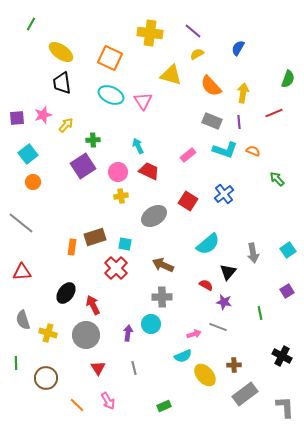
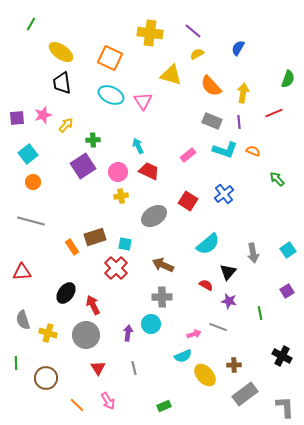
gray line at (21, 223): moved 10 px right, 2 px up; rotated 24 degrees counterclockwise
orange rectangle at (72, 247): rotated 42 degrees counterclockwise
purple star at (224, 302): moved 5 px right, 1 px up
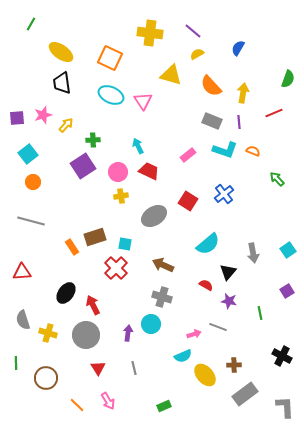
gray cross at (162, 297): rotated 18 degrees clockwise
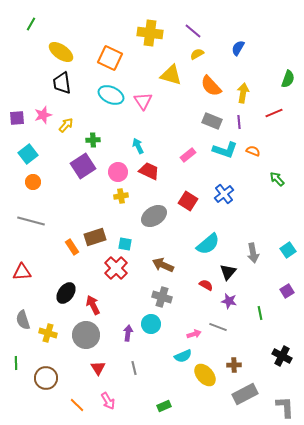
gray rectangle at (245, 394): rotated 10 degrees clockwise
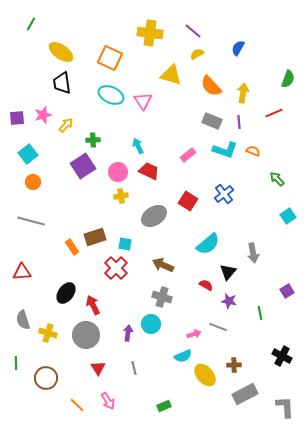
cyan square at (288, 250): moved 34 px up
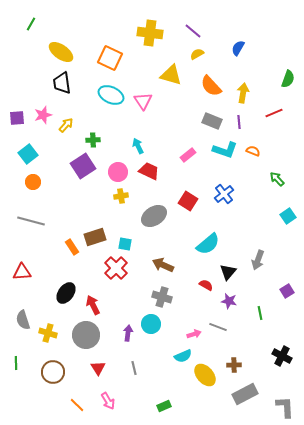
gray arrow at (253, 253): moved 5 px right, 7 px down; rotated 30 degrees clockwise
brown circle at (46, 378): moved 7 px right, 6 px up
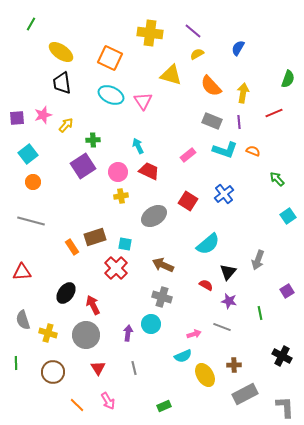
gray line at (218, 327): moved 4 px right
yellow ellipse at (205, 375): rotated 10 degrees clockwise
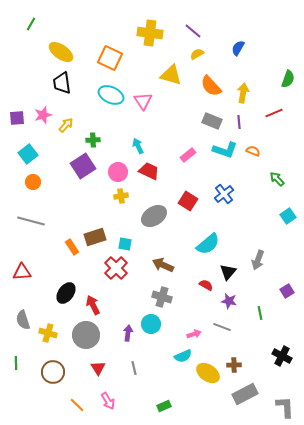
yellow ellipse at (205, 375): moved 3 px right, 2 px up; rotated 25 degrees counterclockwise
